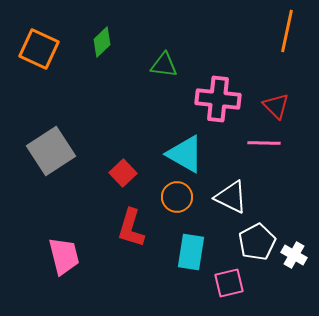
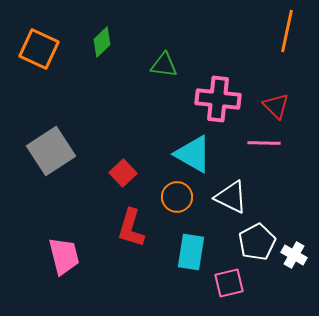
cyan triangle: moved 8 px right
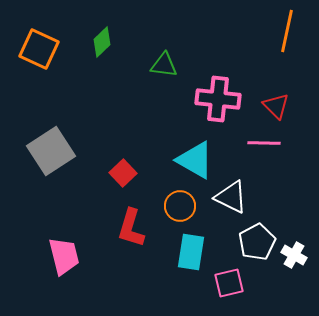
cyan triangle: moved 2 px right, 6 px down
orange circle: moved 3 px right, 9 px down
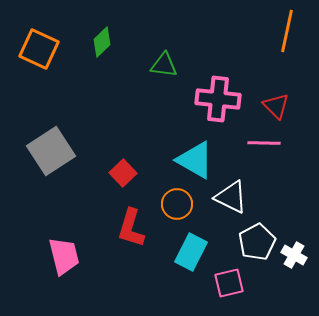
orange circle: moved 3 px left, 2 px up
cyan rectangle: rotated 18 degrees clockwise
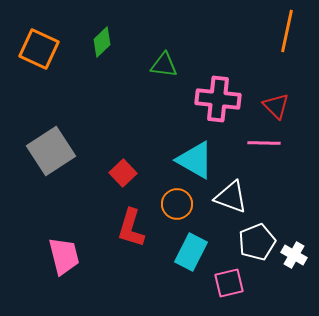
white triangle: rotated 6 degrees counterclockwise
white pentagon: rotated 6 degrees clockwise
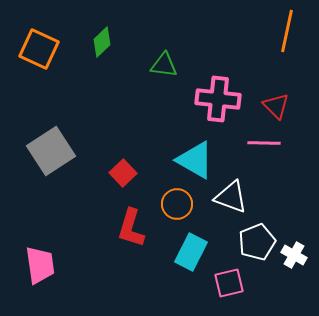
pink trapezoid: moved 24 px left, 9 px down; rotated 6 degrees clockwise
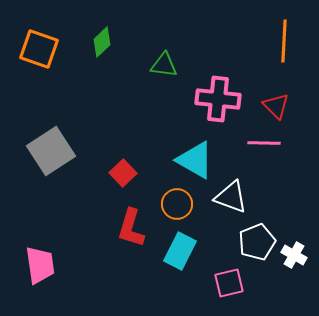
orange line: moved 3 px left, 10 px down; rotated 9 degrees counterclockwise
orange square: rotated 6 degrees counterclockwise
cyan rectangle: moved 11 px left, 1 px up
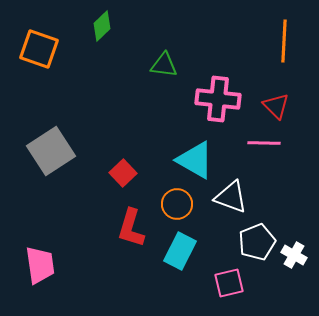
green diamond: moved 16 px up
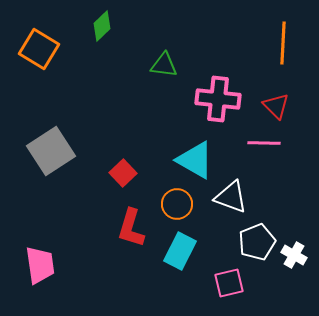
orange line: moved 1 px left, 2 px down
orange square: rotated 12 degrees clockwise
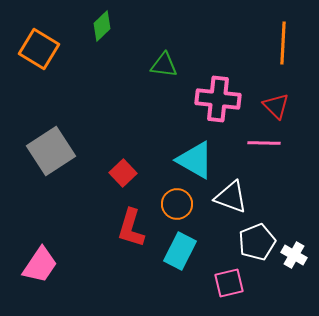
pink trapezoid: rotated 42 degrees clockwise
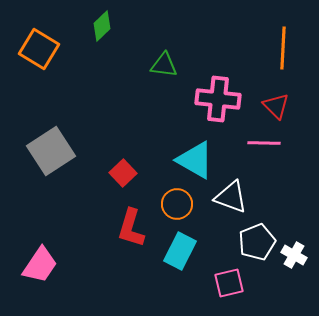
orange line: moved 5 px down
